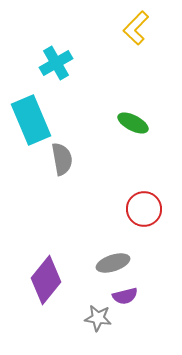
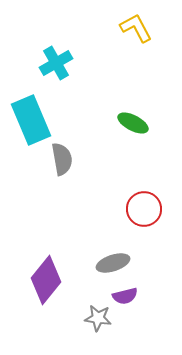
yellow L-shape: rotated 108 degrees clockwise
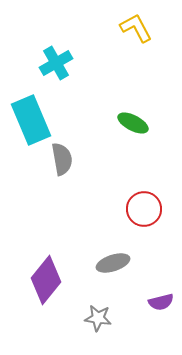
purple semicircle: moved 36 px right, 6 px down
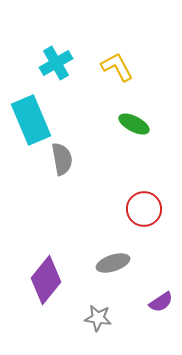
yellow L-shape: moved 19 px left, 39 px down
green ellipse: moved 1 px right, 1 px down
purple semicircle: rotated 20 degrees counterclockwise
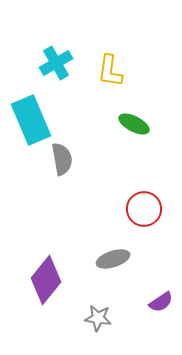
yellow L-shape: moved 7 px left, 4 px down; rotated 144 degrees counterclockwise
gray ellipse: moved 4 px up
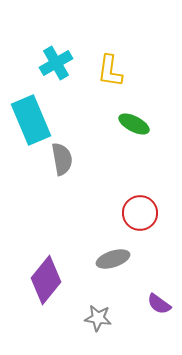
red circle: moved 4 px left, 4 px down
purple semicircle: moved 2 px left, 2 px down; rotated 70 degrees clockwise
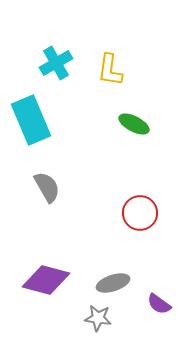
yellow L-shape: moved 1 px up
gray semicircle: moved 15 px left, 28 px down; rotated 20 degrees counterclockwise
gray ellipse: moved 24 px down
purple diamond: rotated 66 degrees clockwise
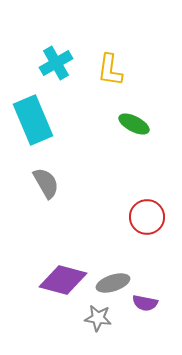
cyan rectangle: moved 2 px right
gray semicircle: moved 1 px left, 4 px up
red circle: moved 7 px right, 4 px down
purple diamond: moved 17 px right
purple semicircle: moved 14 px left, 1 px up; rotated 25 degrees counterclockwise
